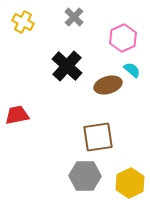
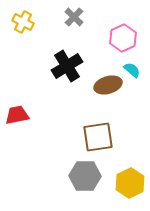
black cross: rotated 16 degrees clockwise
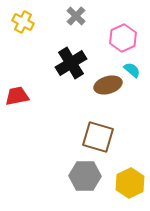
gray cross: moved 2 px right, 1 px up
black cross: moved 4 px right, 3 px up
red trapezoid: moved 19 px up
brown square: rotated 24 degrees clockwise
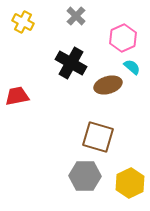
black cross: rotated 28 degrees counterclockwise
cyan semicircle: moved 3 px up
